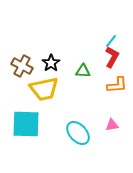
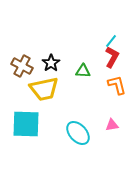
orange L-shape: rotated 100 degrees counterclockwise
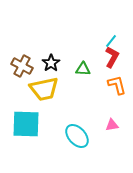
green triangle: moved 2 px up
cyan ellipse: moved 1 px left, 3 px down
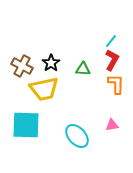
red L-shape: moved 3 px down
orange L-shape: moved 1 px left, 1 px up; rotated 15 degrees clockwise
cyan square: moved 1 px down
